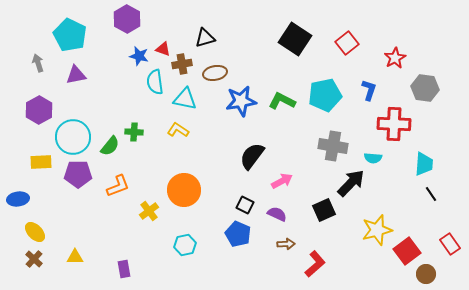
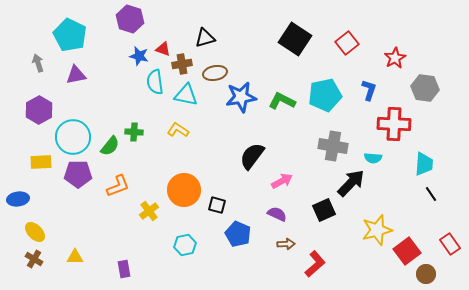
purple hexagon at (127, 19): moved 3 px right; rotated 12 degrees counterclockwise
cyan triangle at (185, 99): moved 1 px right, 4 px up
blue star at (241, 101): moved 4 px up
black square at (245, 205): moved 28 px left; rotated 12 degrees counterclockwise
brown cross at (34, 259): rotated 12 degrees counterclockwise
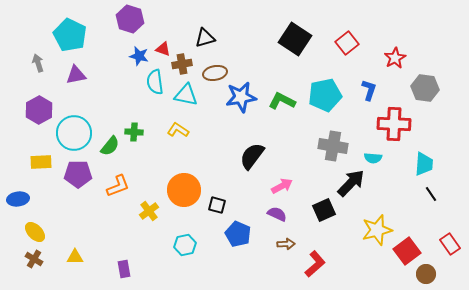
cyan circle at (73, 137): moved 1 px right, 4 px up
pink arrow at (282, 181): moved 5 px down
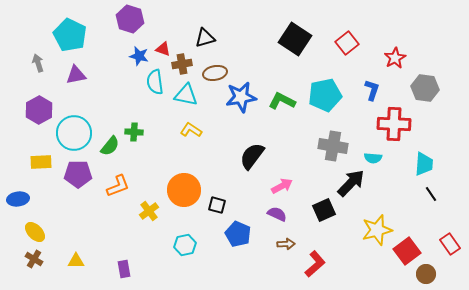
blue L-shape at (369, 90): moved 3 px right
yellow L-shape at (178, 130): moved 13 px right
yellow triangle at (75, 257): moved 1 px right, 4 px down
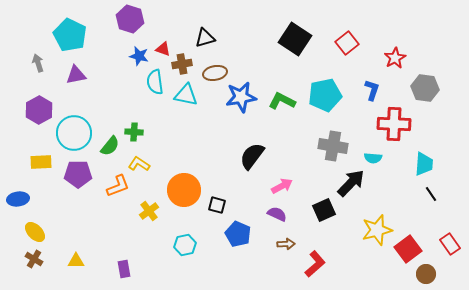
yellow L-shape at (191, 130): moved 52 px left, 34 px down
red square at (407, 251): moved 1 px right, 2 px up
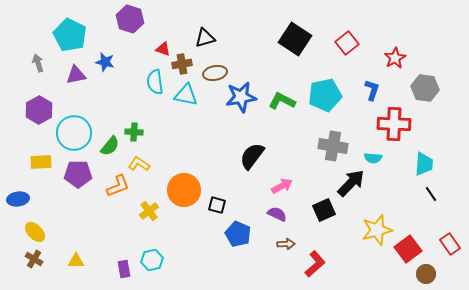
blue star at (139, 56): moved 34 px left, 6 px down
cyan hexagon at (185, 245): moved 33 px left, 15 px down
